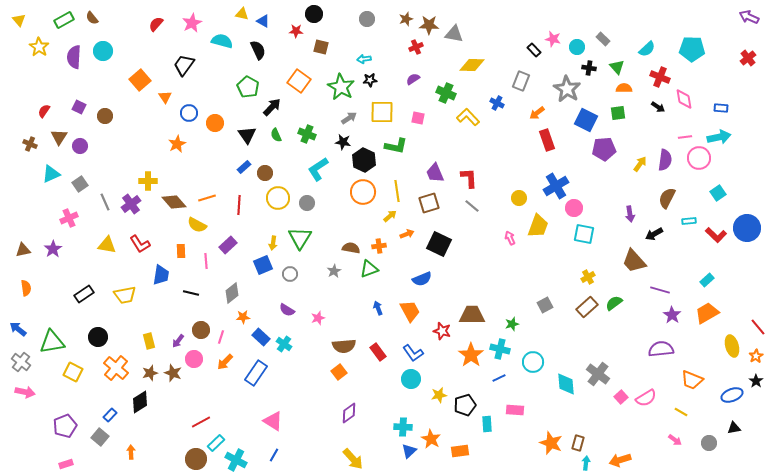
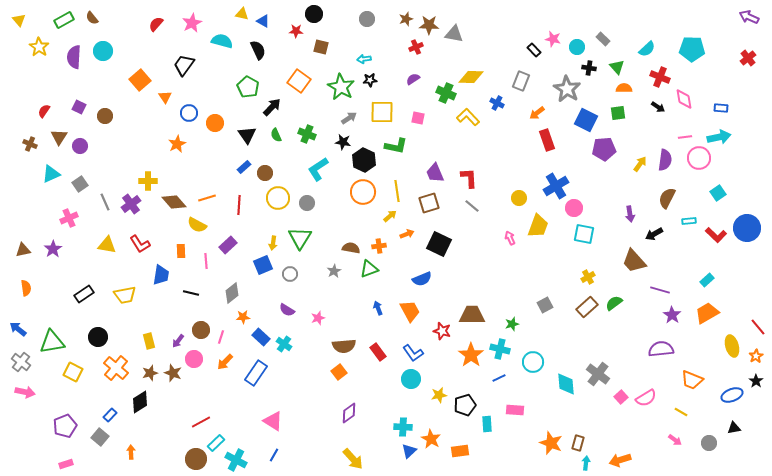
yellow diamond at (472, 65): moved 1 px left, 12 px down
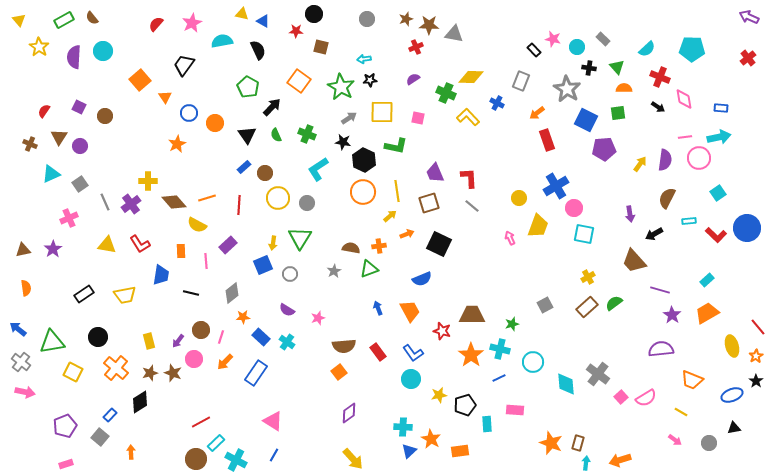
cyan semicircle at (222, 41): rotated 25 degrees counterclockwise
cyan cross at (284, 344): moved 3 px right, 2 px up
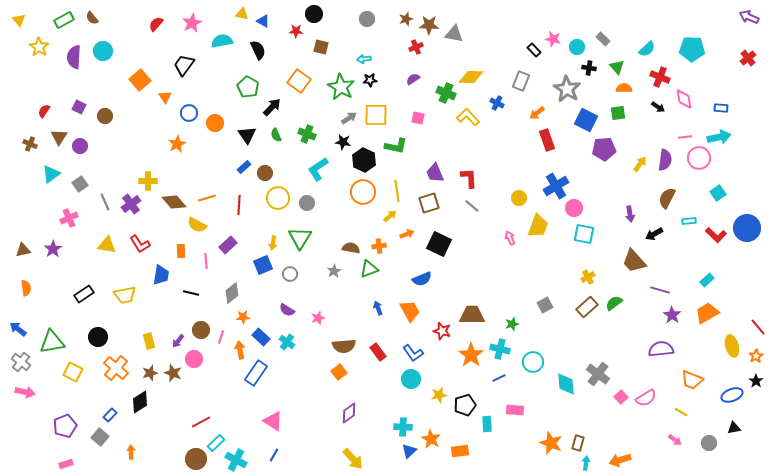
yellow square at (382, 112): moved 6 px left, 3 px down
cyan triangle at (51, 174): rotated 12 degrees counterclockwise
orange arrow at (225, 362): moved 15 px right, 12 px up; rotated 126 degrees clockwise
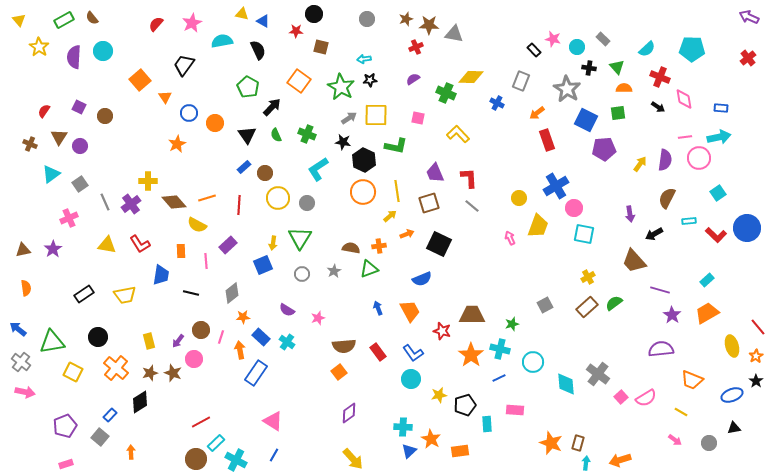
yellow L-shape at (468, 117): moved 10 px left, 17 px down
gray circle at (290, 274): moved 12 px right
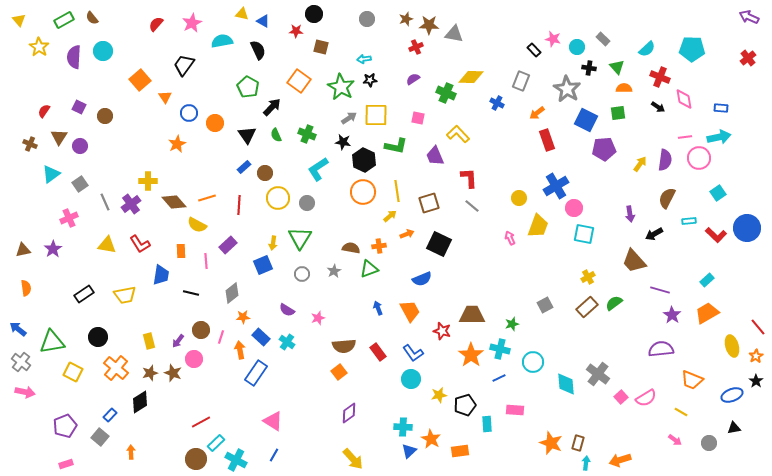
purple trapezoid at (435, 173): moved 17 px up
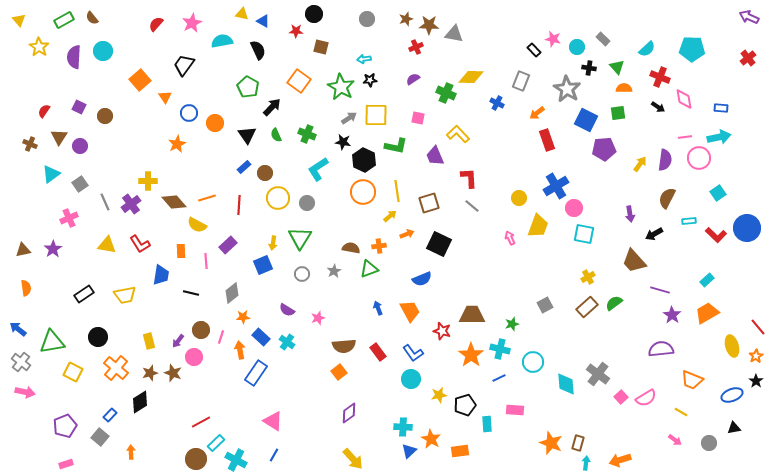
pink circle at (194, 359): moved 2 px up
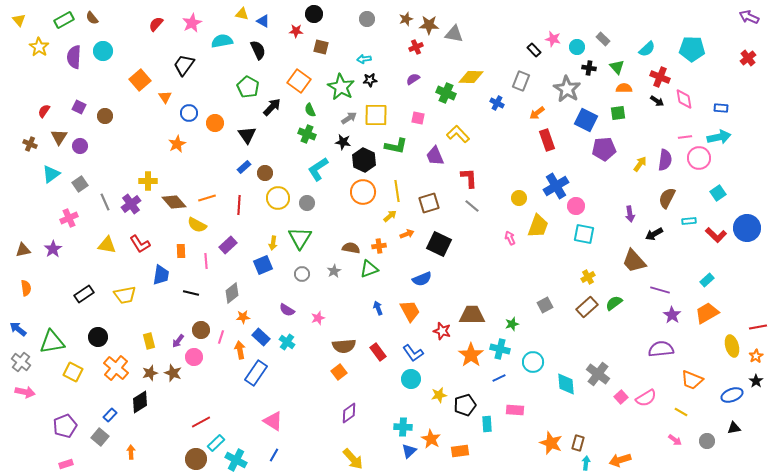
black arrow at (658, 107): moved 1 px left, 6 px up
green semicircle at (276, 135): moved 34 px right, 25 px up
pink circle at (574, 208): moved 2 px right, 2 px up
red line at (758, 327): rotated 60 degrees counterclockwise
gray circle at (709, 443): moved 2 px left, 2 px up
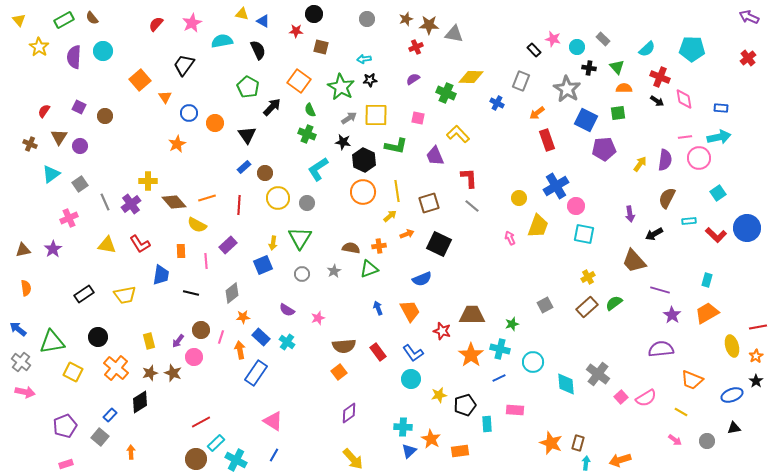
cyan rectangle at (707, 280): rotated 32 degrees counterclockwise
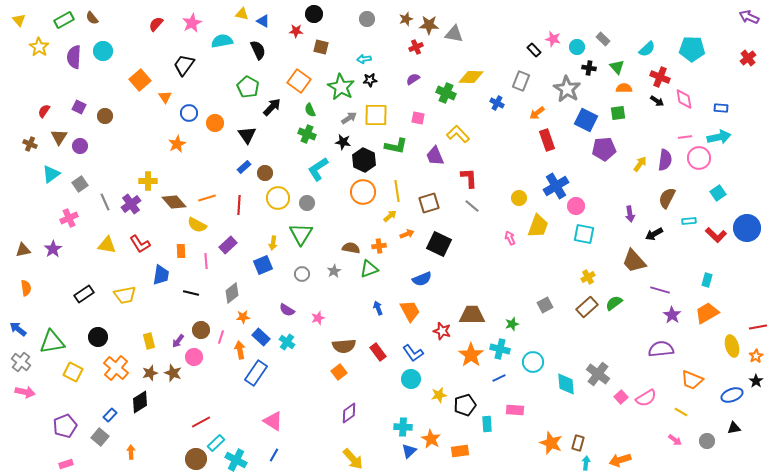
green triangle at (300, 238): moved 1 px right, 4 px up
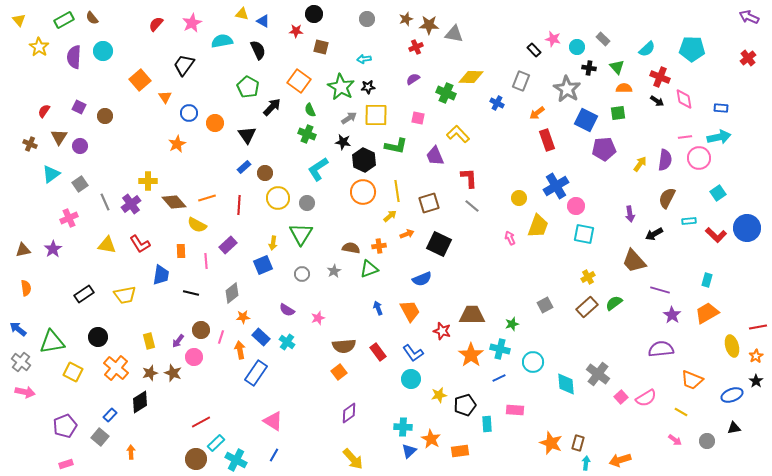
black star at (370, 80): moved 2 px left, 7 px down
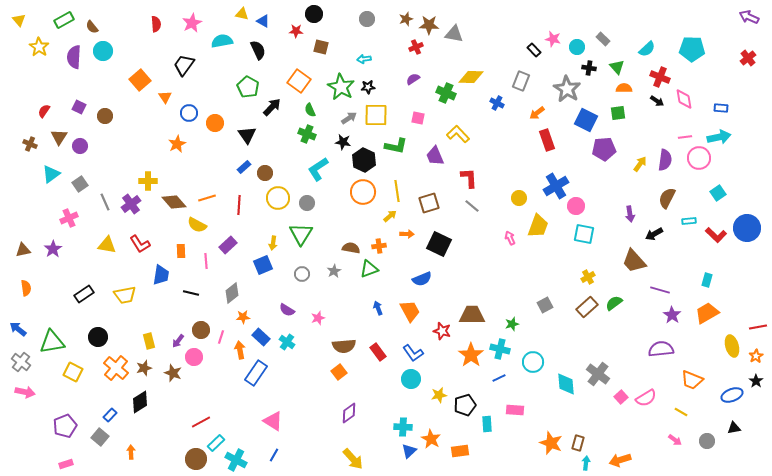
brown semicircle at (92, 18): moved 9 px down
red semicircle at (156, 24): rotated 133 degrees clockwise
orange arrow at (407, 234): rotated 24 degrees clockwise
brown star at (150, 373): moved 6 px left, 5 px up
